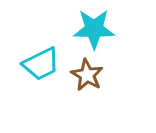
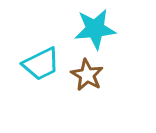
cyan star: moved 1 px right; rotated 6 degrees counterclockwise
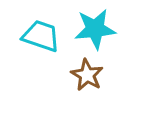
cyan trapezoid: moved 28 px up; rotated 135 degrees counterclockwise
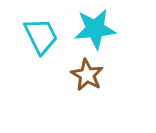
cyan trapezoid: rotated 45 degrees clockwise
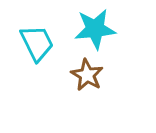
cyan trapezoid: moved 4 px left, 7 px down
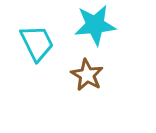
cyan star: moved 4 px up
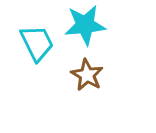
cyan star: moved 10 px left
